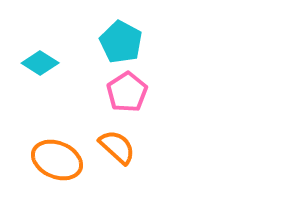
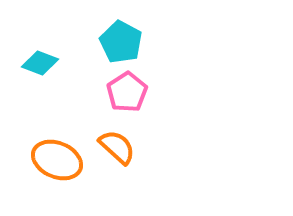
cyan diamond: rotated 12 degrees counterclockwise
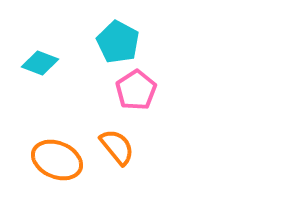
cyan pentagon: moved 3 px left
pink pentagon: moved 9 px right, 2 px up
orange semicircle: rotated 9 degrees clockwise
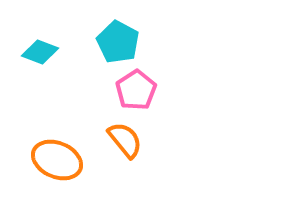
cyan diamond: moved 11 px up
orange semicircle: moved 8 px right, 7 px up
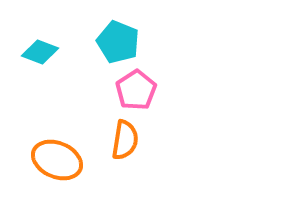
cyan pentagon: rotated 6 degrees counterclockwise
orange semicircle: rotated 48 degrees clockwise
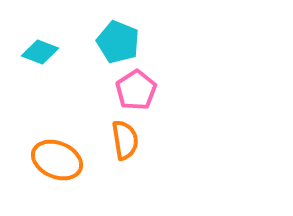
orange semicircle: rotated 18 degrees counterclockwise
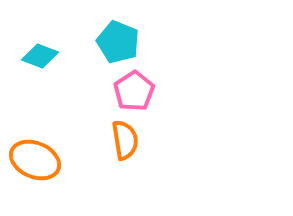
cyan diamond: moved 4 px down
pink pentagon: moved 2 px left, 1 px down
orange ellipse: moved 22 px left
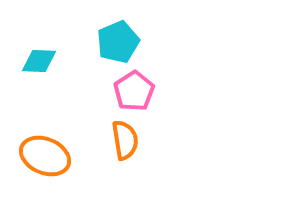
cyan pentagon: rotated 27 degrees clockwise
cyan diamond: moved 1 px left, 5 px down; rotated 18 degrees counterclockwise
orange ellipse: moved 10 px right, 4 px up
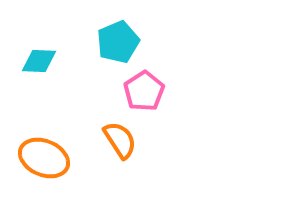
pink pentagon: moved 10 px right
orange semicircle: moved 5 px left; rotated 24 degrees counterclockwise
orange ellipse: moved 1 px left, 2 px down
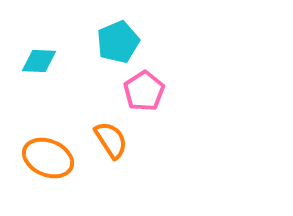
orange semicircle: moved 9 px left
orange ellipse: moved 4 px right
